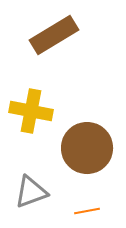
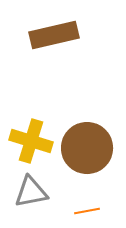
brown rectangle: rotated 18 degrees clockwise
yellow cross: moved 30 px down; rotated 6 degrees clockwise
gray triangle: rotated 9 degrees clockwise
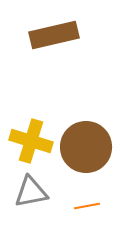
brown circle: moved 1 px left, 1 px up
orange line: moved 5 px up
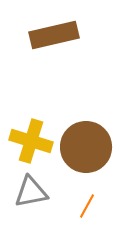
orange line: rotated 50 degrees counterclockwise
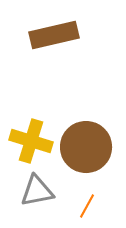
gray triangle: moved 6 px right, 1 px up
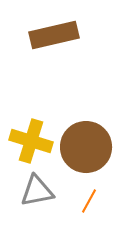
orange line: moved 2 px right, 5 px up
